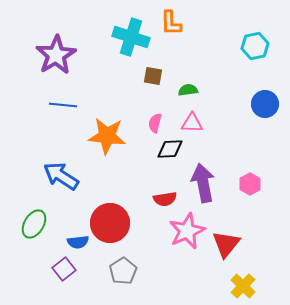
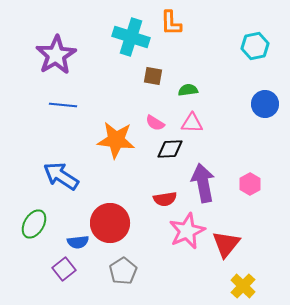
pink semicircle: rotated 72 degrees counterclockwise
orange star: moved 9 px right, 4 px down
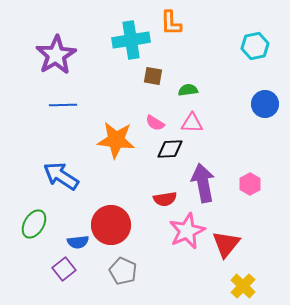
cyan cross: moved 3 px down; rotated 27 degrees counterclockwise
blue line: rotated 8 degrees counterclockwise
red circle: moved 1 px right, 2 px down
gray pentagon: rotated 16 degrees counterclockwise
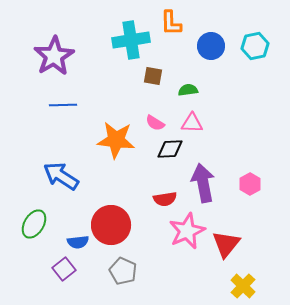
purple star: moved 2 px left, 1 px down
blue circle: moved 54 px left, 58 px up
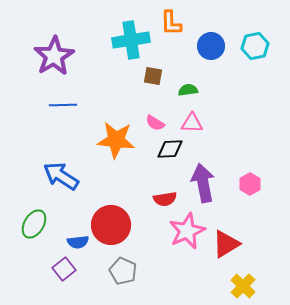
red triangle: rotated 20 degrees clockwise
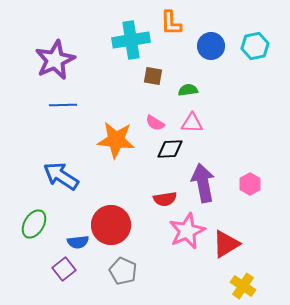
purple star: moved 1 px right, 4 px down; rotated 6 degrees clockwise
yellow cross: rotated 10 degrees counterclockwise
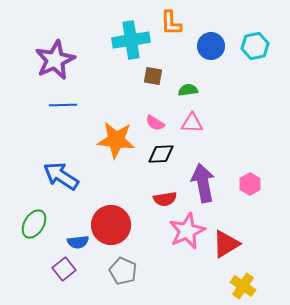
black diamond: moved 9 px left, 5 px down
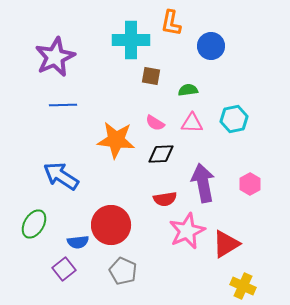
orange L-shape: rotated 12 degrees clockwise
cyan cross: rotated 9 degrees clockwise
cyan hexagon: moved 21 px left, 73 px down
purple star: moved 3 px up
brown square: moved 2 px left
yellow cross: rotated 10 degrees counterclockwise
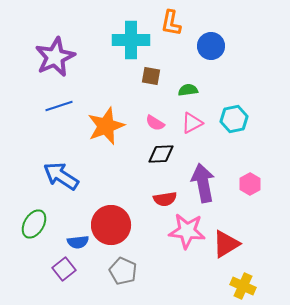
blue line: moved 4 px left, 1 px down; rotated 16 degrees counterclockwise
pink triangle: rotated 30 degrees counterclockwise
orange star: moved 10 px left, 14 px up; rotated 27 degrees counterclockwise
pink star: rotated 30 degrees clockwise
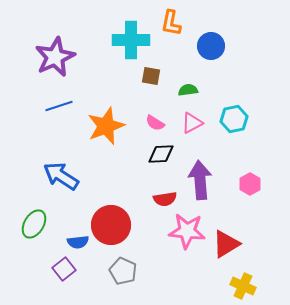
purple arrow: moved 3 px left, 3 px up; rotated 6 degrees clockwise
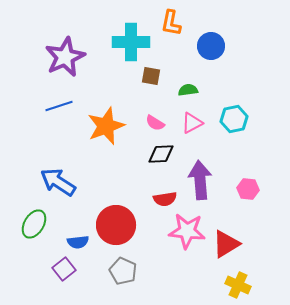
cyan cross: moved 2 px down
purple star: moved 10 px right
blue arrow: moved 3 px left, 6 px down
pink hexagon: moved 2 px left, 5 px down; rotated 25 degrees counterclockwise
red circle: moved 5 px right
yellow cross: moved 5 px left, 1 px up
